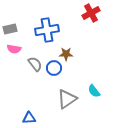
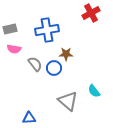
gray triangle: moved 1 px right, 2 px down; rotated 45 degrees counterclockwise
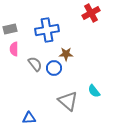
pink semicircle: rotated 80 degrees clockwise
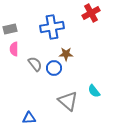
blue cross: moved 5 px right, 3 px up
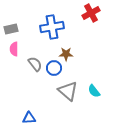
gray rectangle: moved 1 px right
gray triangle: moved 10 px up
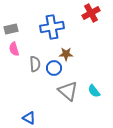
pink semicircle: rotated 16 degrees counterclockwise
gray semicircle: rotated 35 degrees clockwise
blue triangle: rotated 32 degrees clockwise
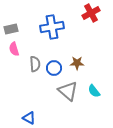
brown star: moved 11 px right, 9 px down
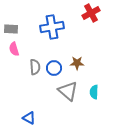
gray rectangle: rotated 16 degrees clockwise
gray semicircle: moved 3 px down
cyan semicircle: moved 1 px down; rotated 40 degrees clockwise
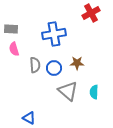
blue cross: moved 2 px right, 7 px down
gray semicircle: moved 2 px up
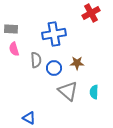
gray semicircle: moved 1 px right, 5 px up
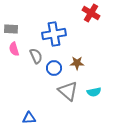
red cross: rotated 30 degrees counterclockwise
gray semicircle: moved 4 px up; rotated 21 degrees counterclockwise
cyan semicircle: rotated 104 degrees counterclockwise
blue triangle: rotated 32 degrees counterclockwise
